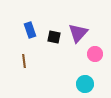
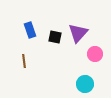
black square: moved 1 px right
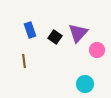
black square: rotated 24 degrees clockwise
pink circle: moved 2 px right, 4 px up
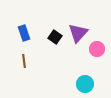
blue rectangle: moved 6 px left, 3 px down
pink circle: moved 1 px up
